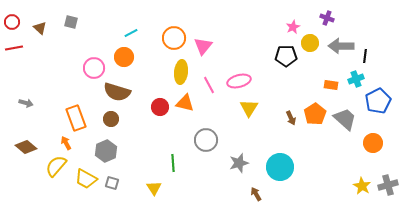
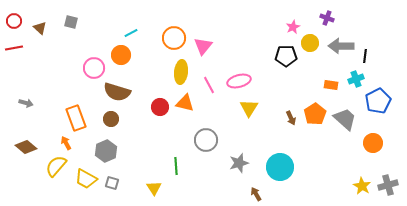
red circle at (12, 22): moved 2 px right, 1 px up
orange circle at (124, 57): moved 3 px left, 2 px up
green line at (173, 163): moved 3 px right, 3 px down
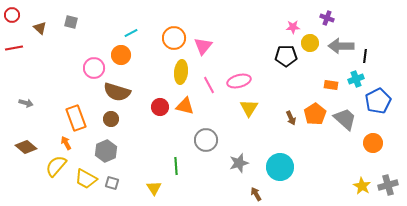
red circle at (14, 21): moved 2 px left, 6 px up
pink star at (293, 27): rotated 24 degrees clockwise
orange triangle at (185, 103): moved 3 px down
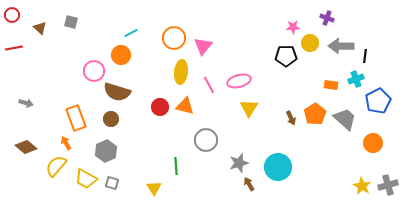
pink circle at (94, 68): moved 3 px down
cyan circle at (280, 167): moved 2 px left
brown arrow at (256, 194): moved 7 px left, 10 px up
